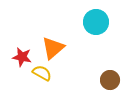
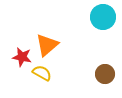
cyan circle: moved 7 px right, 5 px up
orange triangle: moved 6 px left, 3 px up
brown circle: moved 5 px left, 6 px up
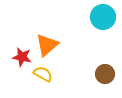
yellow semicircle: moved 1 px right, 1 px down
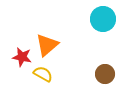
cyan circle: moved 2 px down
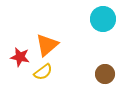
red star: moved 2 px left
yellow semicircle: moved 2 px up; rotated 114 degrees clockwise
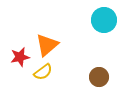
cyan circle: moved 1 px right, 1 px down
red star: rotated 24 degrees counterclockwise
brown circle: moved 6 px left, 3 px down
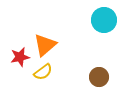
orange triangle: moved 2 px left
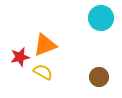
cyan circle: moved 3 px left, 2 px up
orange triangle: rotated 20 degrees clockwise
yellow semicircle: rotated 114 degrees counterclockwise
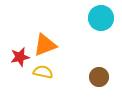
yellow semicircle: rotated 18 degrees counterclockwise
